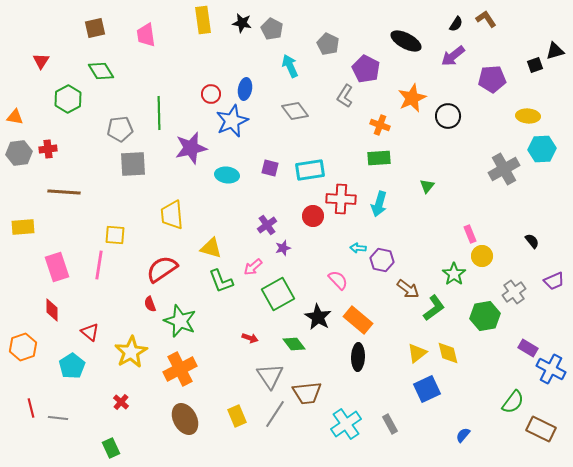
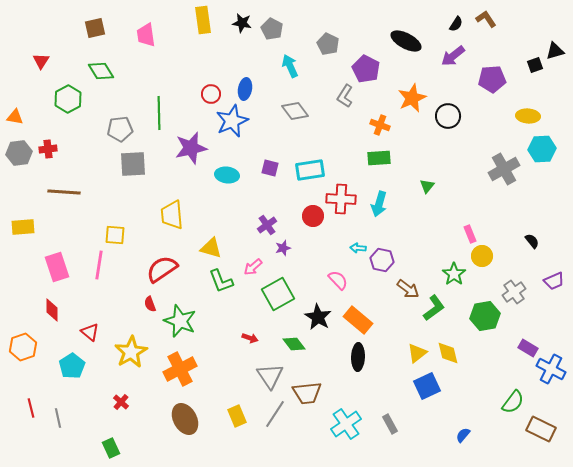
blue square at (427, 389): moved 3 px up
gray line at (58, 418): rotated 72 degrees clockwise
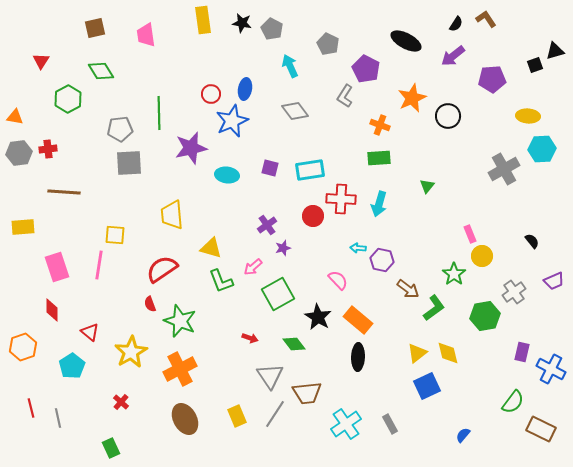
gray square at (133, 164): moved 4 px left, 1 px up
purple rectangle at (528, 348): moved 6 px left, 4 px down; rotated 72 degrees clockwise
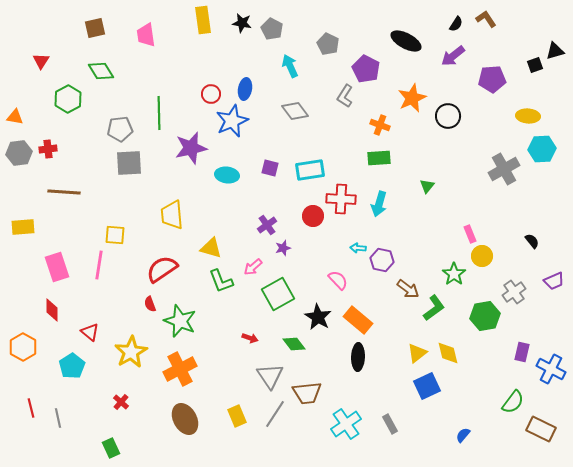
orange hexagon at (23, 347): rotated 12 degrees counterclockwise
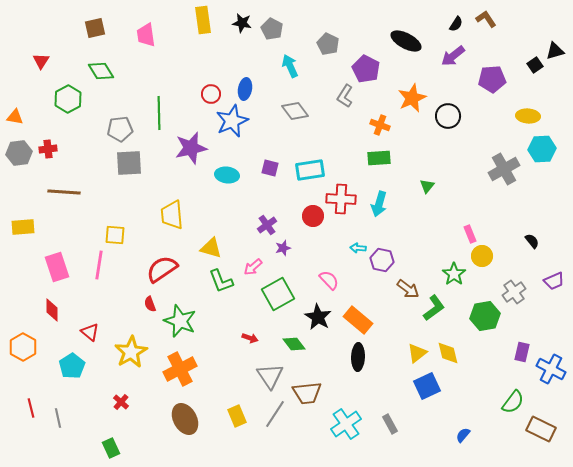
black square at (535, 65): rotated 14 degrees counterclockwise
pink semicircle at (338, 280): moved 9 px left
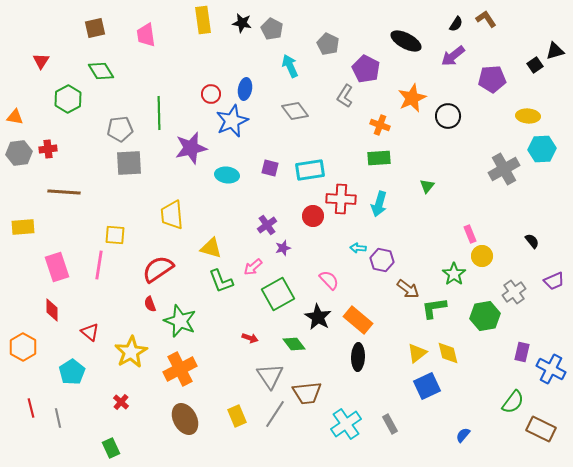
red semicircle at (162, 269): moved 4 px left
green L-shape at (434, 308): rotated 152 degrees counterclockwise
cyan pentagon at (72, 366): moved 6 px down
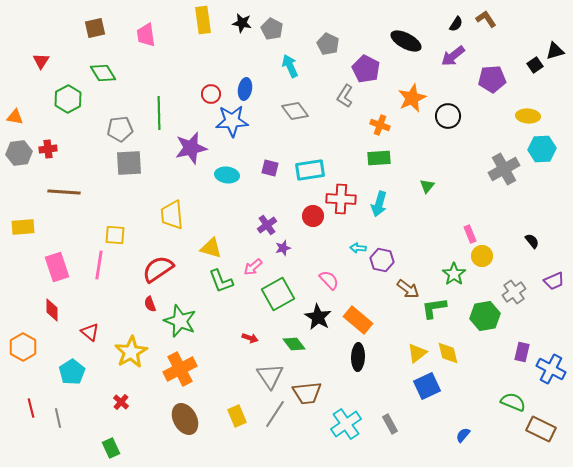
green diamond at (101, 71): moved 2 px right, 2 px down
blue star at (232, 121): rotated 20 degrees clockwise
green semicircle at (513, 402): rotated 105 degrees counterclockwise
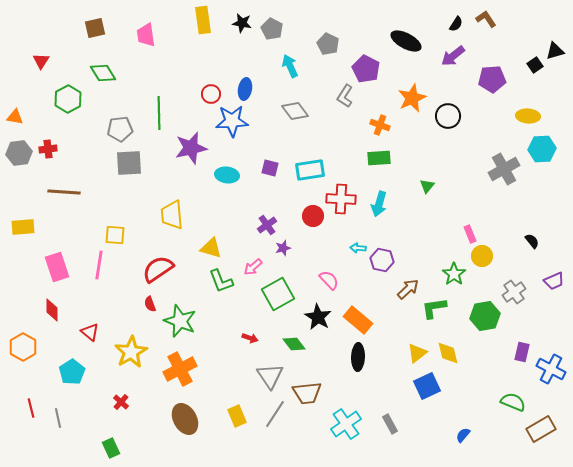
brown arrow at (408, 289): rotated 80 degrees counterclockwise
brown rectangle at (541, 429): rotated 56 degrees counterclockwise
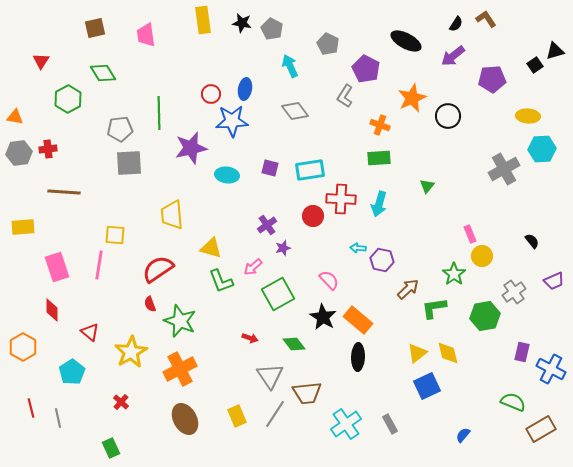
black star at (318, 317): moved 5 px right
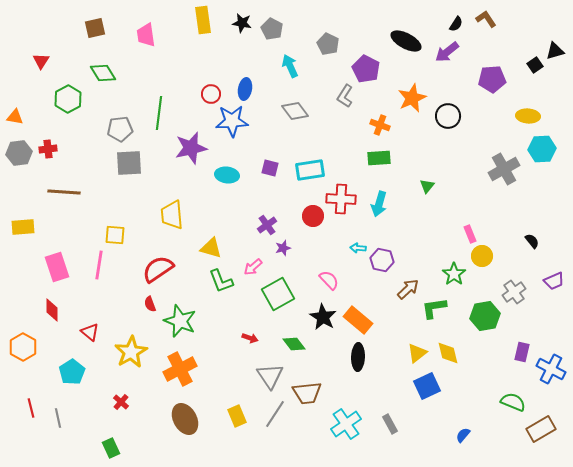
purple arrow at (453, 56): moved 6 px left, 4 px up
green line at (159, 113): rotated 8 degrees clockwise
